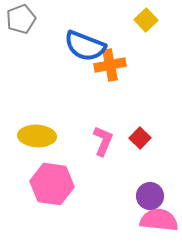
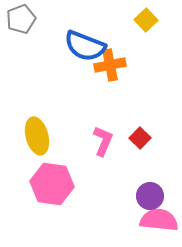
yellow ellipse: rotated 72 degrees clockwise
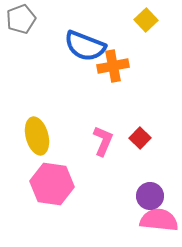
orange cross: moved 3 px right, 1 px down
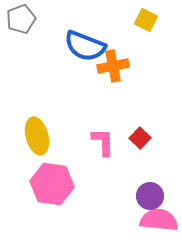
yellow square: rotated 20 degrees counterclockwise
pink L-shape: moved 1 px down; rotated 24 degrees counterclockwise
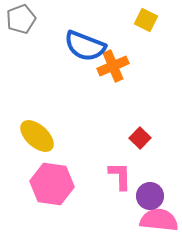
orange cross: rotated 12 degrees counterclockwise
yellow ellipse: rotated 33 degrees counterclockwise
pink L-shape: moved 17 px right, 34 px down
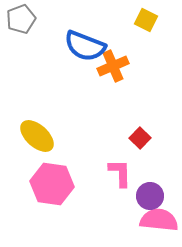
pink L-shape: moved 3 px up
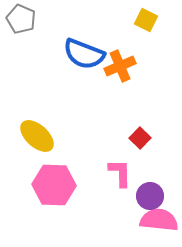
gray pentagon: rotated 28 degrees counterclockwise
blue semicircle: moved 1 px left, 8 px down
orange cross: moved 7 px right
pink hexagon: moved 2 px right, 1 px down; rotated 6 degrees counterclockwise
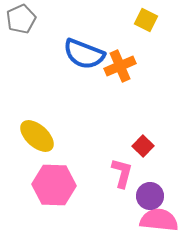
gray pentagon: rotated 24 degrees clockwise
red square: moved 3 px right, 8 px down
pink L-shape: moved 2 px right; rotated 16 degrees clockwise
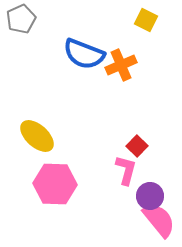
orange cross: moved 1 px right, 1 px up
red square: moved 6 px left
pink L-shape: moved 4 px right, 3 px up
pink hexagon: moved 1 px right, 1 px up
pink semicircle: rotated 45 degrees clockwise
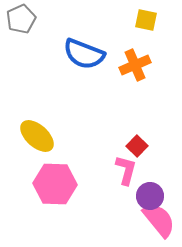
yellow square: rotated 15 degrees counterclockwise
orange cross: moved 14 px right
